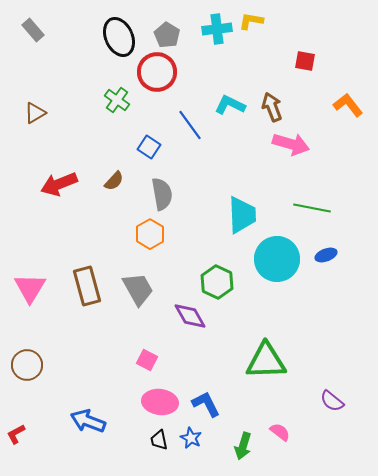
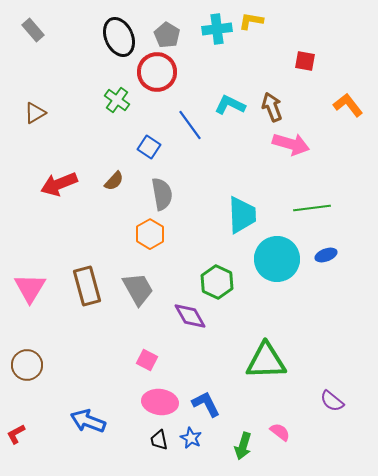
green line: rotated 18 degrees counterclockwise
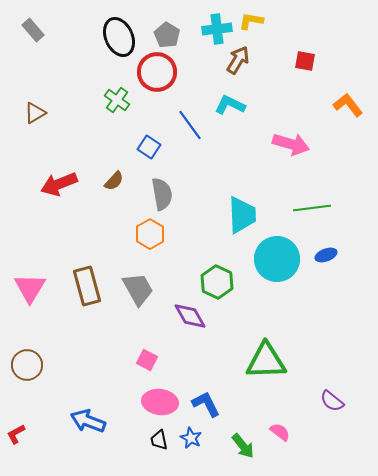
brown arrow: moved 34 px left, 47 px up; rotated 52 degrees clockwise
green arrow: rotated 56 degrees counterclockwise
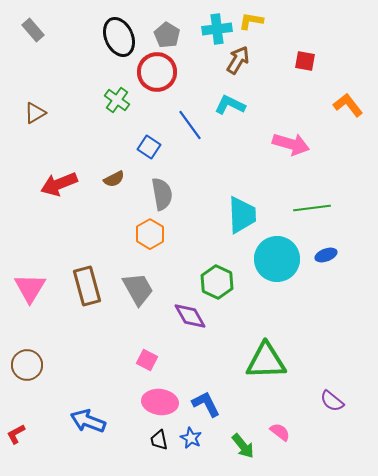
brown semicircle: moved 2 px up; rotated 20 degrees clockwise
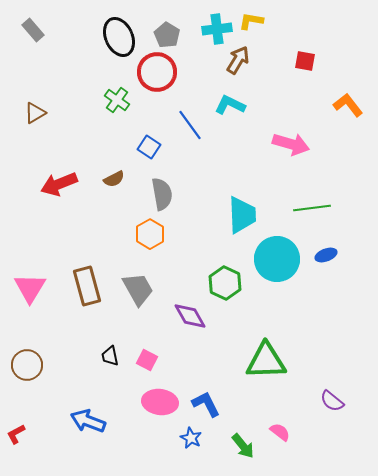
green hexagon: moved 8 px right, 1 px down
black trapezoid: moved 49 px left, 84 px up
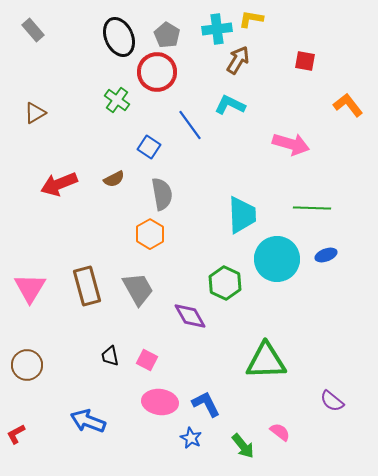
yellow L-shape: moved 2 px up
green line: rotated 9 degrees clockwise
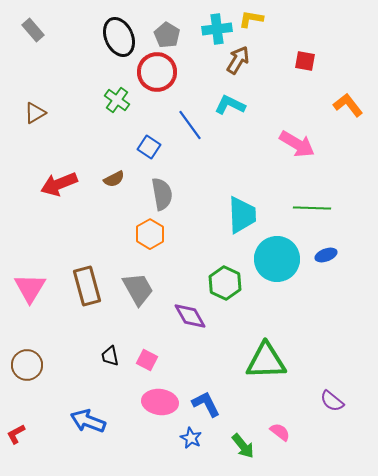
pink arrow: moved 6 px right; rotated 15 degrees clockwise
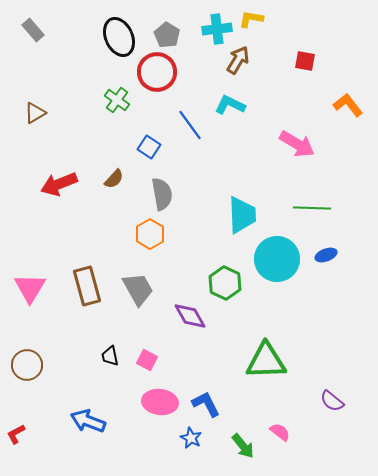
brown semicircle: rotated 20 degrees counterclockwise
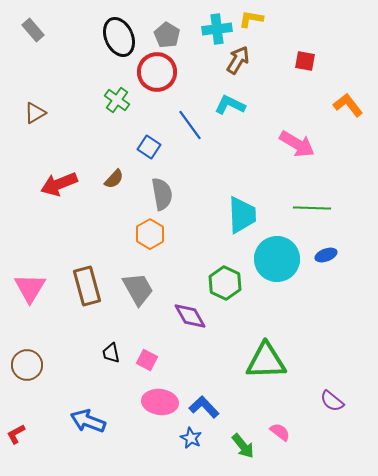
black trapezoid: moved 1 px right, 3 px up
blue L-shape: moved 2 px left, 3 px down; rotated 16 degrees counterclockwise
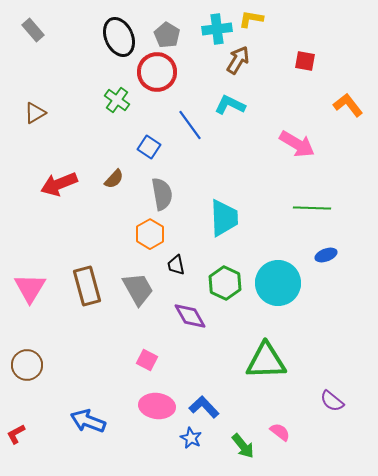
cyan trapezoid: moved 18 px left, 3 px down
cyan circle: moved 1 px right, 24 px down
black trapezoid: moved 65 px right, 88 px up
pink ellipse: moved 3 px left, 4 px down
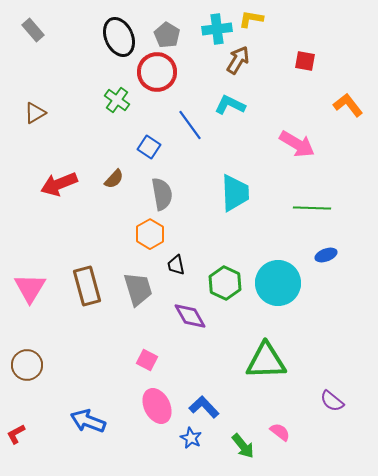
cyan trapezoid: moved 11 px right, 25 px up
gray trapezoid: rotated 12 degrees clockwise
pink ellipse: rotated 56 degrees clockwise
